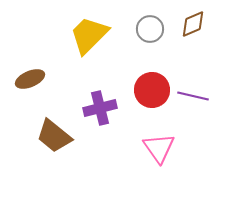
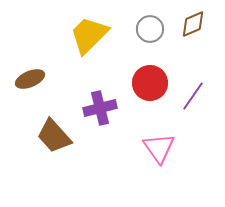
red circle: moved 2 px left, 7 px up
purple line: rotated 68 degrees counterclockwise
brown trapezoid: rotated 9 degrees clockwise
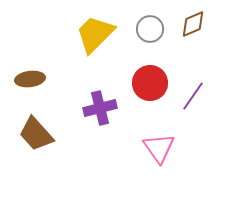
yellow trapezoid: moved 6 px right, 1 px up
brown ellipse: rotated 16 degrees clockwise
brown trapezoid: moved 18 px left, 2 px up
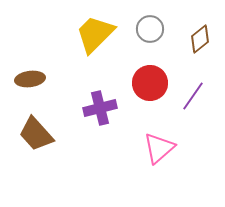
brown diamond: moved 7 px right, 15 px down; rotated 16 degrees counterclockwise
pink triangle: rotated 24 degrees clockwise
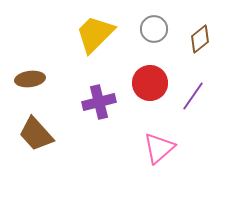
gray circle: moved 4 px right
purple cross: moved 1 px left, 6 px up
